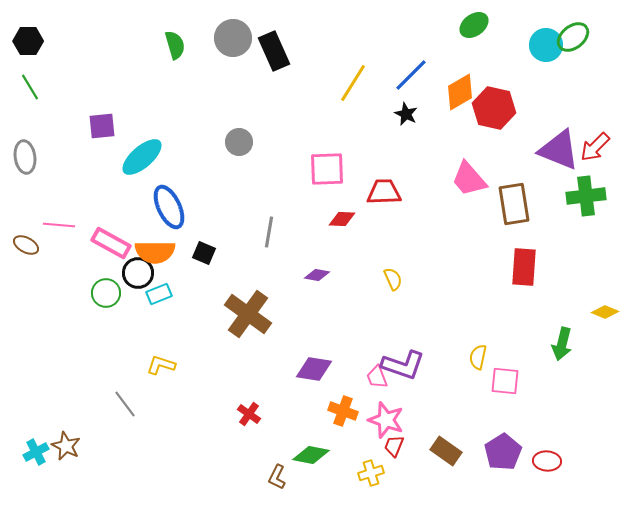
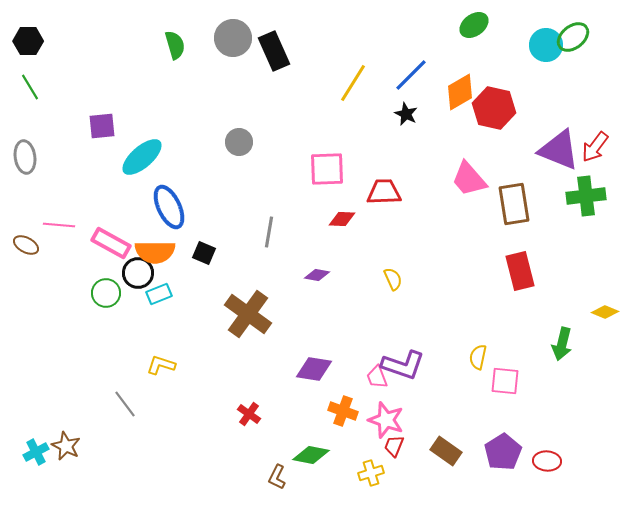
red arrow at (595, 147): rotated 8 degrees counterclockwise
red rectangle at (524, 267): moved 4 px left, 4 px down; rotated 18 degrees counterclockwise
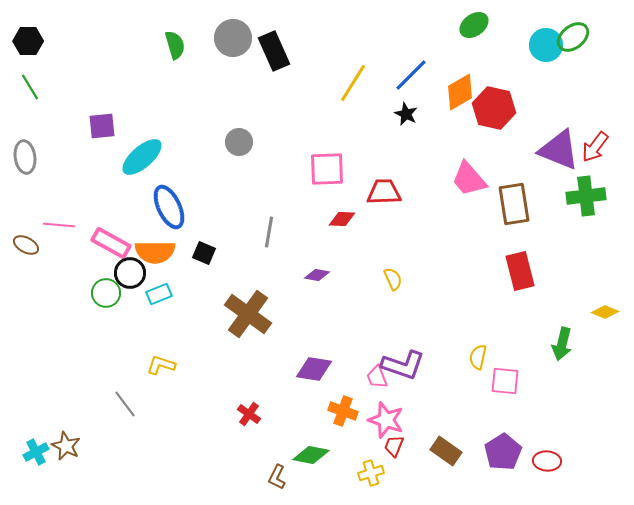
black circle at (138, 273): moved 8 px left
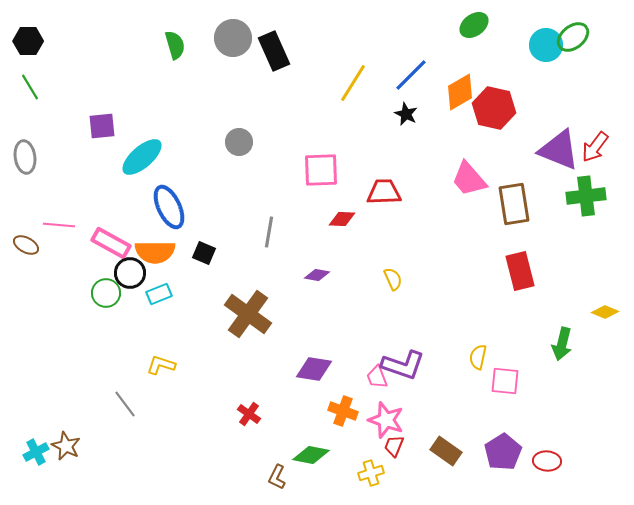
pink square at (327, 169): moved 6 px left, 1 px down
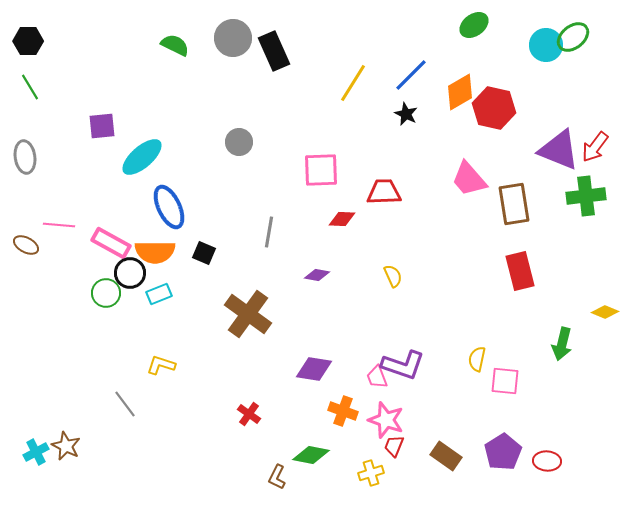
green semicircle at (175, 45): rotated 48 degrees counterclockwise
yellow semicircle at (393, 279): moved 3 px up
yellow semicircle at (478, 357): moved 1 px left, 2 px down
brown rectangle at (446, 451): moved 5 px down
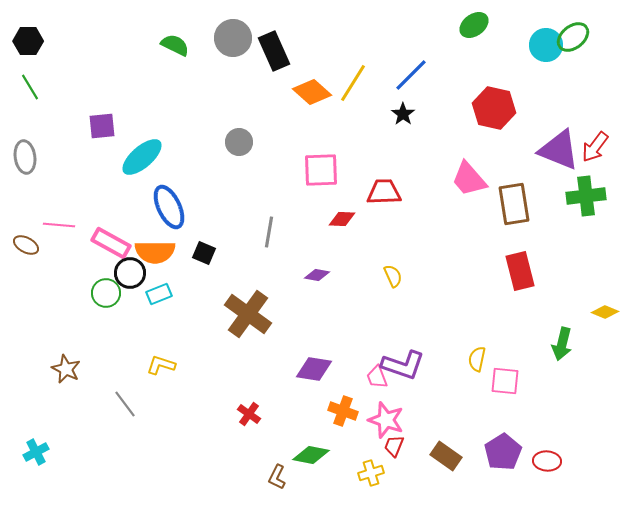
orange diamond at (460, 92): moved 148 px left; rotated 72 degrees clockwise
black star at (406, 114): moved 3 px left; rotated 10 degrees clockwise
brown star at (66, 446): moved 77 px up
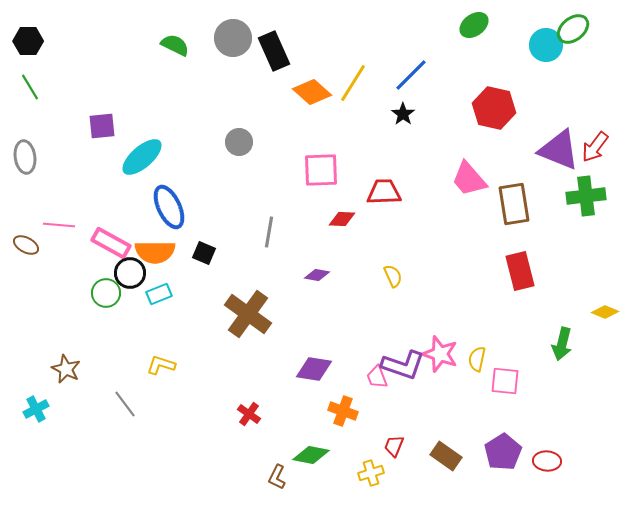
green ellipse at (573, 37): moved 8 px up
pink star at (386, 420): moved 54 px right, 66 px up
cyan cross at (36, 452): moved 43 px up
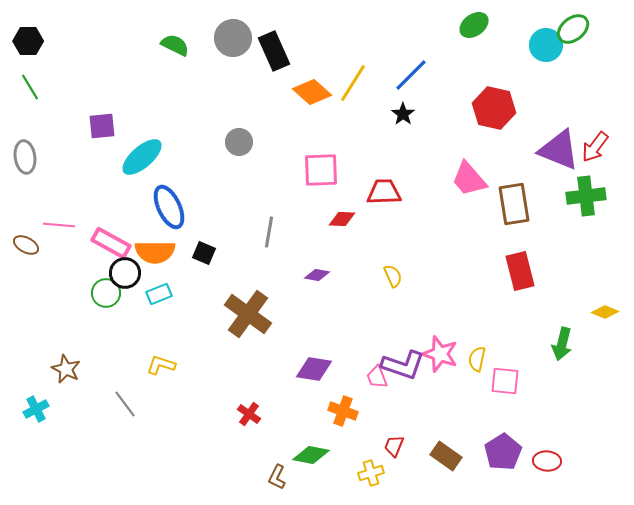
black circle at (130, 273): moved 5 px left
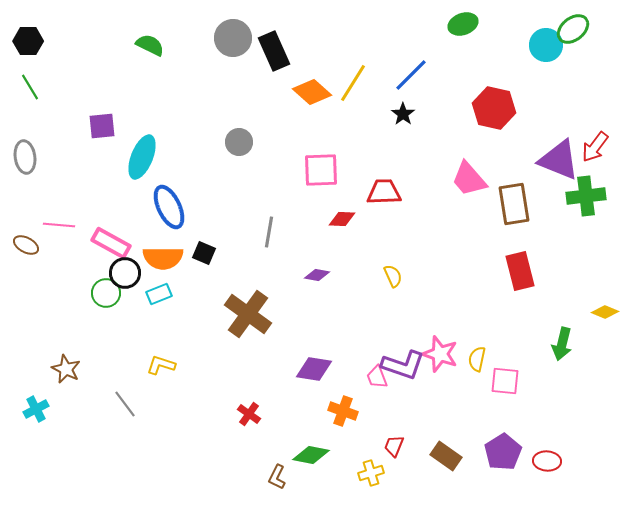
green ellipse at (474, 25): moved 11 px left, 1 px up; rotated 16 degrees clockwise
green semicircle at (175, 45): moved 25 px left
purple triangle at (559, 150): moved 10 px down
cyan ellipse at (142, 157): rotated 27 degrees counterclockwise
orange semicircle at (155, 252): moved 8 px right, 6 px down
